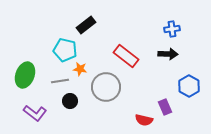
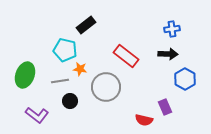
blue hexagon: moved 4 px left, 7 px up
purple L-shape: moved 2 px right, 2 px down
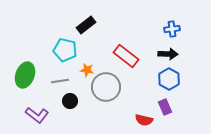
orange star: moved 7 px right, 1 px down
blue hexagon: moved 16 px left
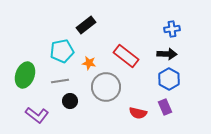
cyan pentagon: moved 3 px left, 1 px down; rotated 25 degrees counterclockwise
black arrow: moved 1 px left
orange star: moved 2 px right, 7 px up
red semicircle: moved 6 px left, 7 px up
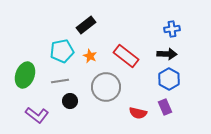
orange star: moved 1 px right, 7 px up; rotated 16 degrees clockwise
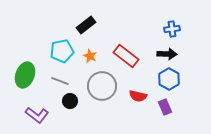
gray line: rotated 30 degrees clockwise
gray circle: moved 4 px left, 1 px up
red semicircle: moved 17 px up
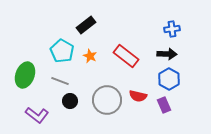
cyan pentagon: rotated 30 degrees counterclockwise
gray circle: moved 5 px right, 14 px down
purple rectangle: moved 1 px left, 2 px up
